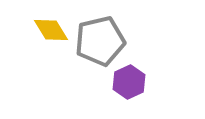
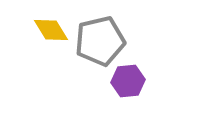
purple hexagon: moved 1 px left, 1 px up; rotated 20 degrees clockwise
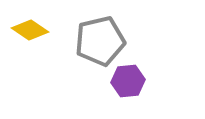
yellow diamond: moved 21 px left; rotated 24 degrees counterclockwise
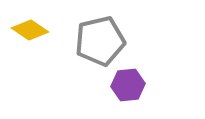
purple hexagon: moved 4 px down
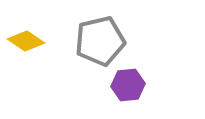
yellow diamond: moved 4 px left, 11 px down
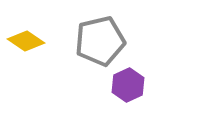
purple hexagon: rotated 20 degrees counterclockwise
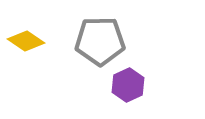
gray pentagon: rotated 12 degrees clockwise
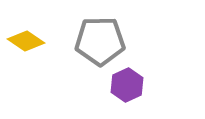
purple hexagon: moved 1 px left
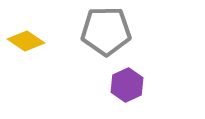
gray pentagon: moved 6 px right, 10 px up
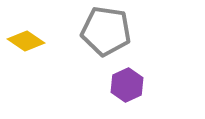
gray pentagon: rotated 9 degrees clockwise
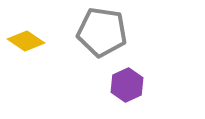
gray pentagon: moved 4 px left, 1 px down
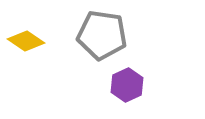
gray pentagon: moved 3 px down
